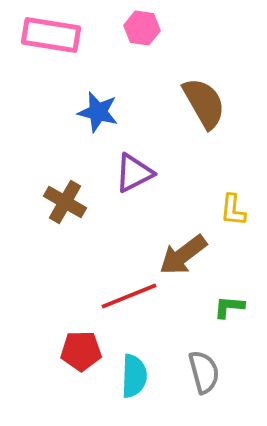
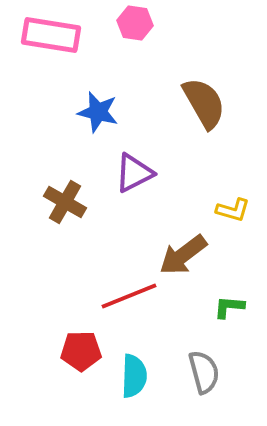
pink hexagon: moved 7 px left, 5 px up
yellow L-shape: rotated 80 degrees counterclockwise
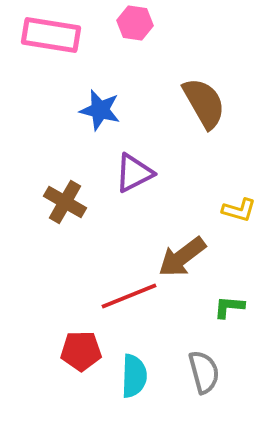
blue star: moved 2 px right, 2 px up
yellow L-shape: moved 6 px right
brown arrow: moved 1 px left, 2 px down
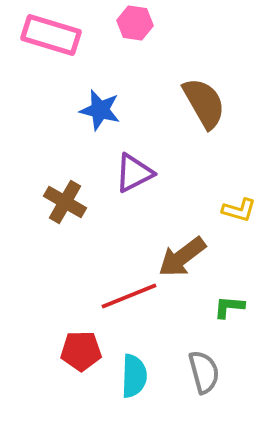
pink rectangle: rotated 8 degrees clockwise
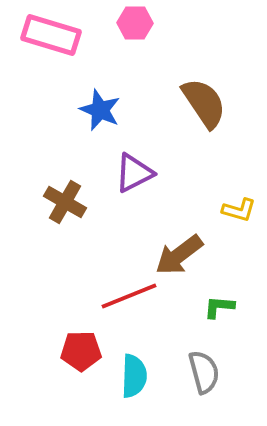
pink hexagon: rotated 8 degrees counterclockwise
brown semicircle: rotated 4 degrees counterclockwise
blue star: rotated 9 degrees clockwise
brown arrow: moved 3 px left, 2 px up
green L-shape: moved 10 px left
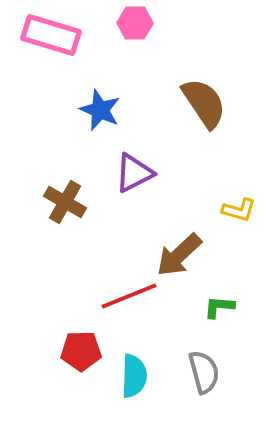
brown arrow: rotated 6 degrees counterclockwise
